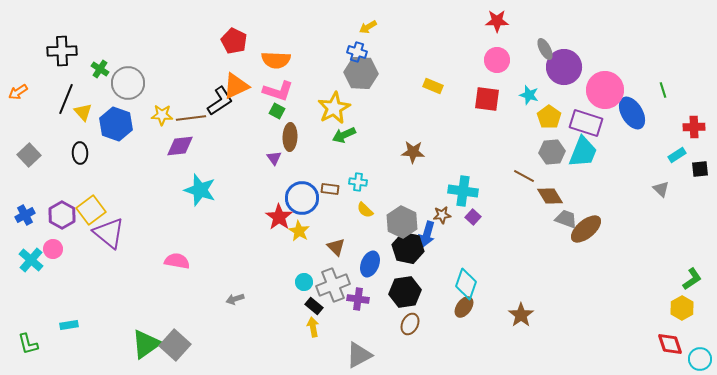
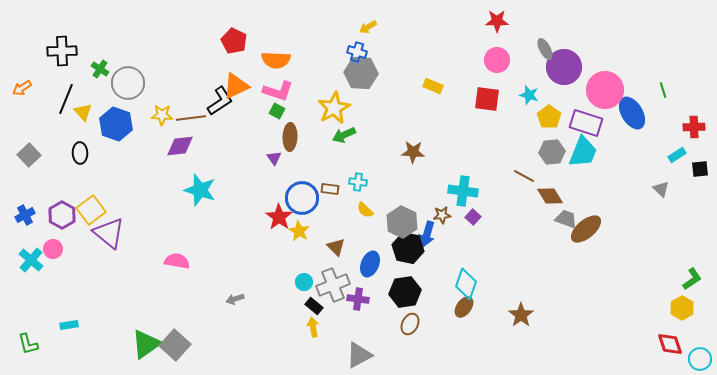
orange arrow at (18, 92): moved 4 px right, 4 px up
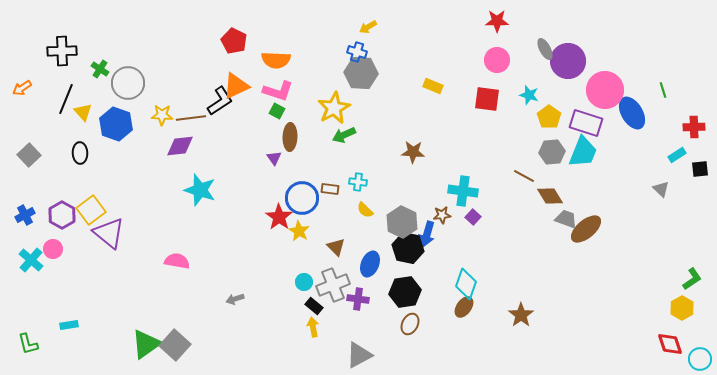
purple circle at (564, 67): moved 4 px right, 6 px up
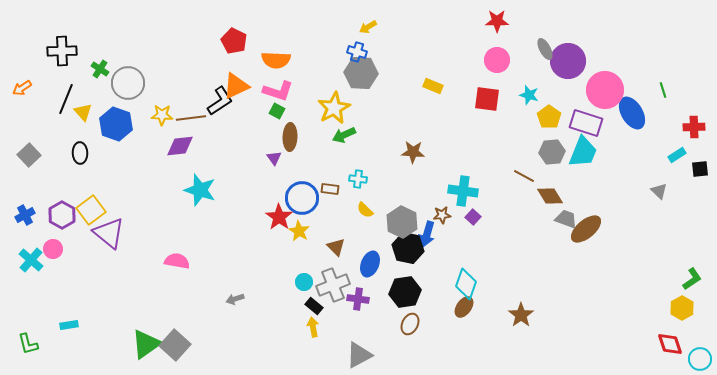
cyan cross at (358, 182): moved 3 px up
gray triangle at (661, 189): moved 2 px left, 2 px down
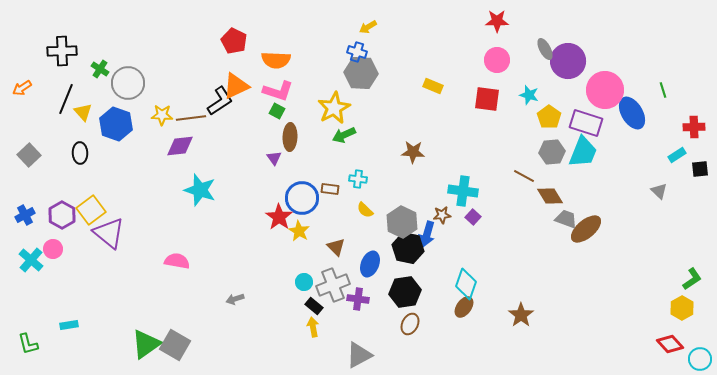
red diamond at (670, 344): rotated 24 degrees counterclockwise
gray square at (175, 345): rotated 12 degrees counterclockwise
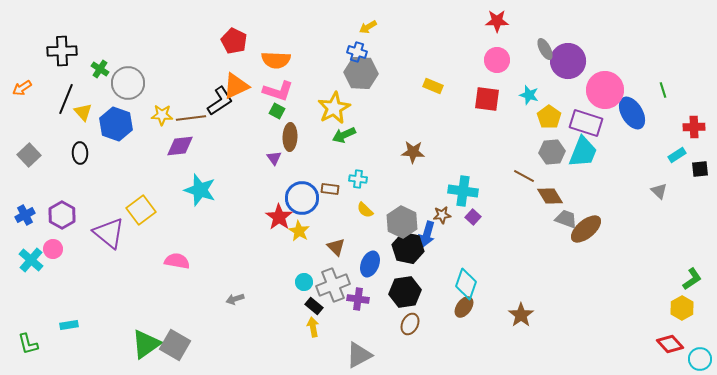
yellow square at (91, 210): moved 50 px right
